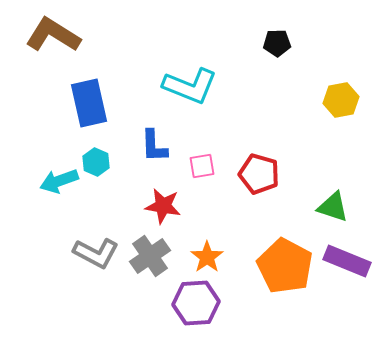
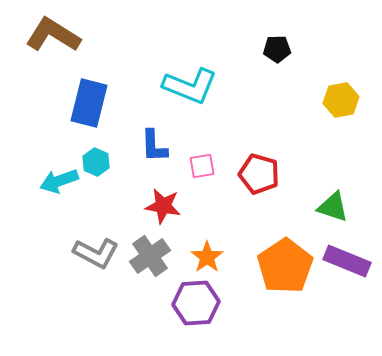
black pentagon: moved 6 px down
blue rectangle: rotated 27 degrees clockwise
orange pentagon: rotated 10 degrees clockwise
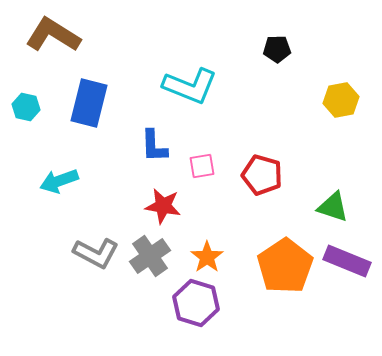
cyan hexagon: moved 70 px left, 55 px up; rotated 12 degrees counterclockwise
red pentagon: moved 3 px right, 1 px down
purple hexagon: rotated 21 degrees clockwise
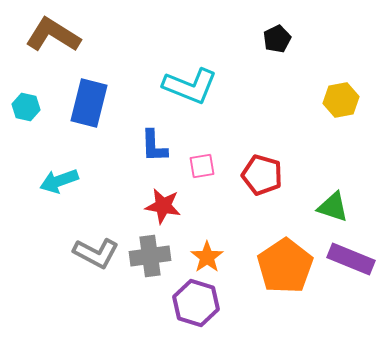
black pentagon: moved 10 px up; rotated 24 degrees counterclockwise
gray cross: rotated 27 degrees clockwise
purple rectangle: moved 4 px right, 2 px up
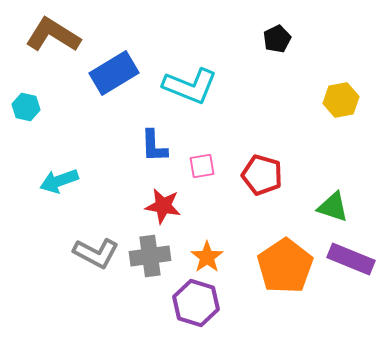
blue rectangle: moved 25 px right, 30 px up; rotated 45 degrees clockwise
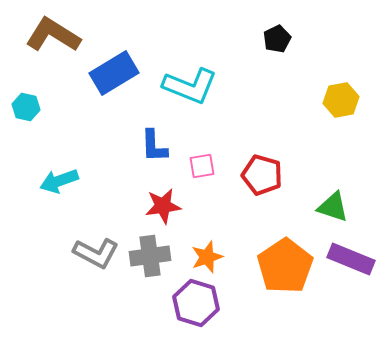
red star: rotated 18 degrees counterclockwise
orange star: rotated 16 degrees clockwise
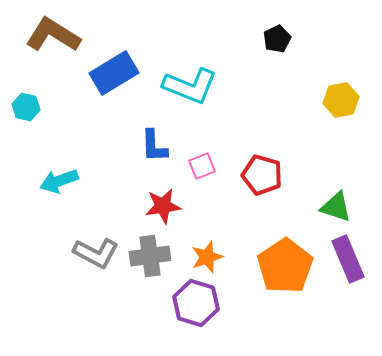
pink square: rotated 12 degrees counterclockwise
green triangle: moved 3 px right
purple rectangle: moved 3 px left; rotated 45 degrees clockwise
